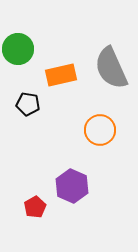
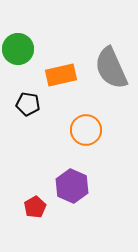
orange circle: moved 14 px left
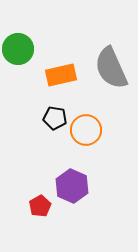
black pentagon: moved 27 px right, 14 px down
red pentagon: moved 5 px right, 1 px up
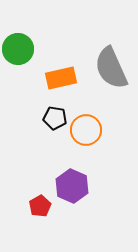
orange rectangle: moved 3 px down
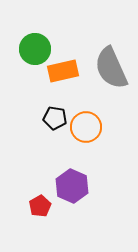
green circle: moved 17 px right
orange rectangle: moved 2 px right, 7 px up
orange circle: moved 3 px up
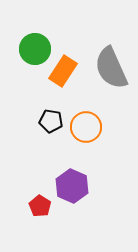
orange rectangle: rotated 44 degrees counterclockwise
black pentagon: moved 4 px left, 3 px down
red pentagon: rotated 10 degrees counterclockwise
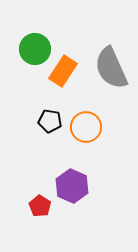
black pentagon: moved 1 px left
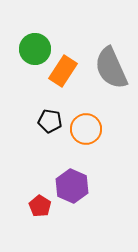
orange circle: moved 2 px down
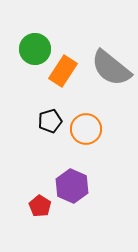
gray semicircle: rotated 27 degrees counterclockwise
black pentagon: rotated 25 degrees counterclockwise
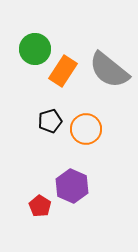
gray semicircle: moved 2 px left, 2 px down
